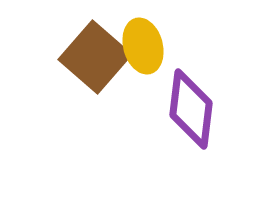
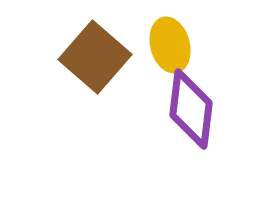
yellow ellipse: moved 27 px right, 1 px up
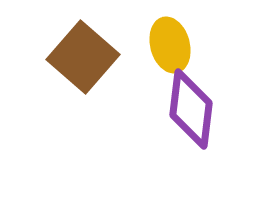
brown square: moved 12 px left
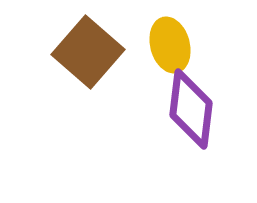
brown square: moved 5 px right, 5 px up
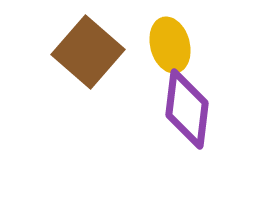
purple diamond: moved 4 px left
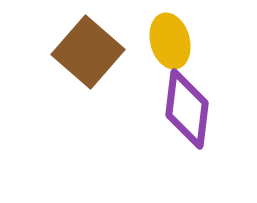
yellow ellipse: moved 4 px up
